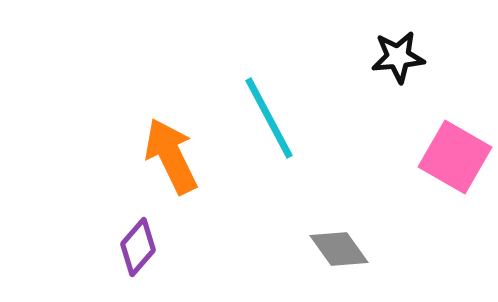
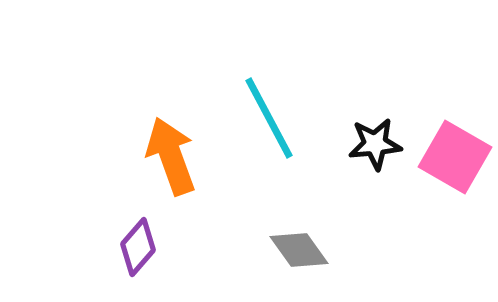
black star: moved 23 px left, 87 px down
orange arrow: rotated 6 degrees clockwise
gray diamond: moved 40 px left, 1 px down
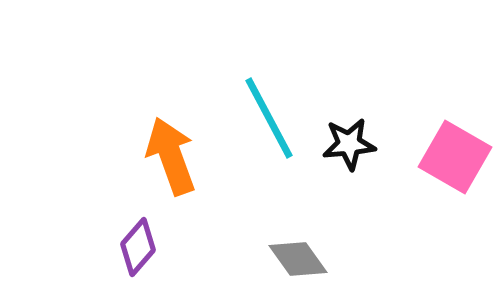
black star: moved 26 px left
gray diamond: moved 1 px left, 9 px down
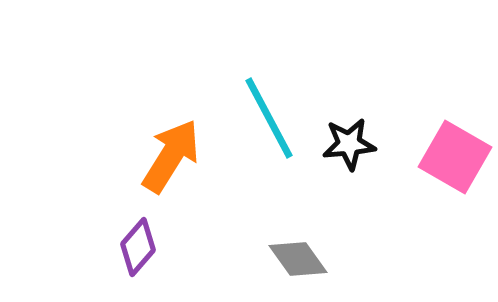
orange arrow: rotated 52 degrees clockwise
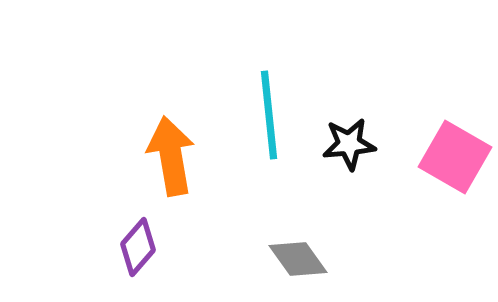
cyan line: moved 3 px up; rotated 22 degrees clockwise
orange arrow: rotated 42 degrees counterclockwise
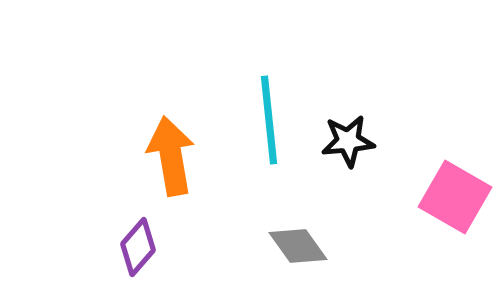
cyan line: moved 5 px down
black star: moved 1 px left, 3 px up
pink square: moved 40 px down
gray diamond: moved 13 px up
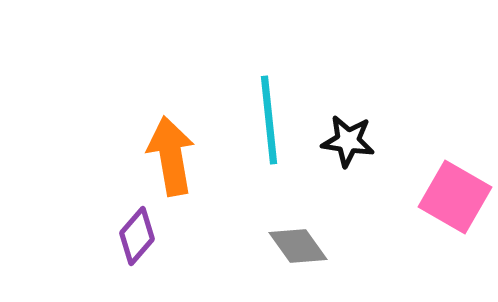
black star: rotated 14 degrees clockwise
purple diamond: moved 1 px left, 11 px up
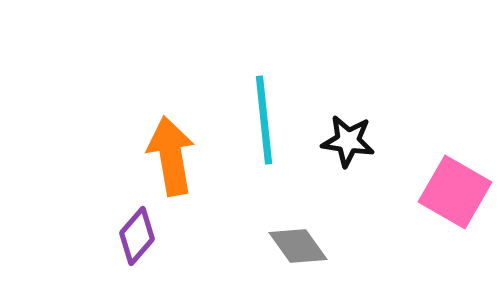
cyan line: moved 5 px left
pink square: moved 5 px up
